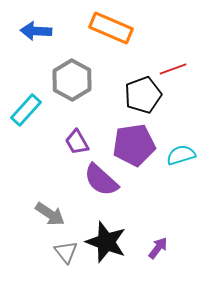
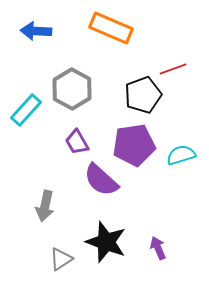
gray hexagon: moved 9 px down
gray arrow: moved 5 px left, 8 px up; rotated 68 degrees clockwise
purple arrow: rotated 60 degrees counterclockwise
gray triangle: moved 5 px left, 7 px down; rotated 35 degrees clockwise
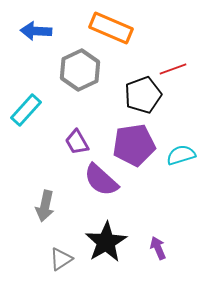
gray hexagon: moved 8 px right, 19 px up; rotated 6 degrees clockwise
black star: rotated 21 degrees clockwise
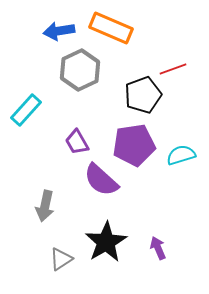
blue arrow: moved 23 px right; rotated 12 degrees counterclockwise
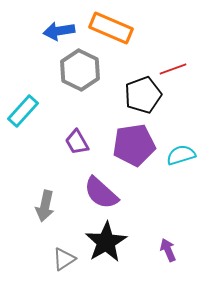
gray hexagon: rotated 9 degrees counterclockwise
cyan rectangle: moved 3 px left, 1 px down
purple semicircle: moved 13 px down
purple arrow: moved 10 px right, 2 px down
gray triangle: moved 3 px right
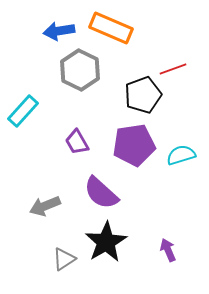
gray arrow: rotated 56 degrees clockwise
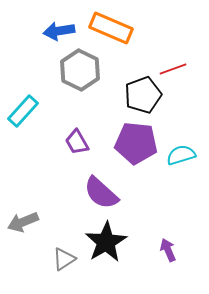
purple pentagon: moved 2 px right, 2 px up; rotated 15 degrees clockwise
gray arrow: moved 22 px left, 16 px down
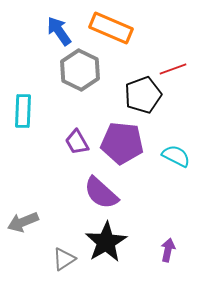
blue arrow: rotated 64 degrees clockwise
cyan rectangle: rotated 40 degrees counterclockwise
purple pentagon: moved 14 px left
cyan semicircle: moved 5 px left, 1 px down; rotated 44 degrees clockwise
purple arrow: rotated 35 degrees clockwise
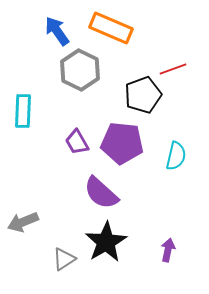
blue arrow: moved 2 px left
cyan semicircle: rotated 76 degrees clockwise
